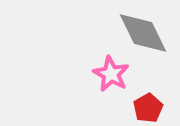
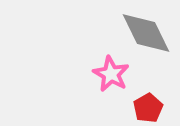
gray diamond: moved 3 px right
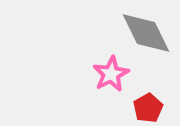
pink star: rotated 15 degrees clockwise
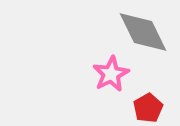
gray diamond: moved 3 px left, 1 px up
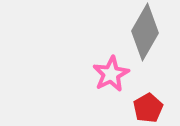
gray diamond: moved 2 px right; rotated 56 degrees clockwise
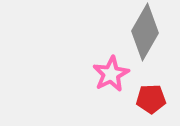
red pentagon: moved 3 px right, 9 px up; rotated 28 degrees clockwise
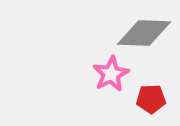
gray diamond: moved 1 px left, 1 px down; rotated 62 degrees clockwise
